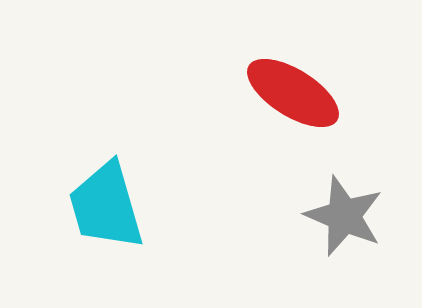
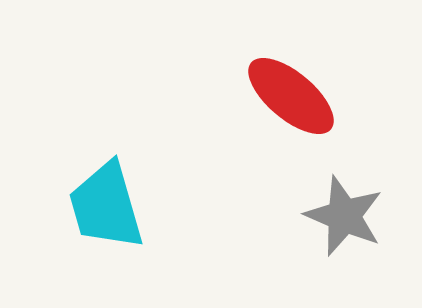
red ellipse: moved 2 px left, 3 px down; rotated 8 degrees clockwise
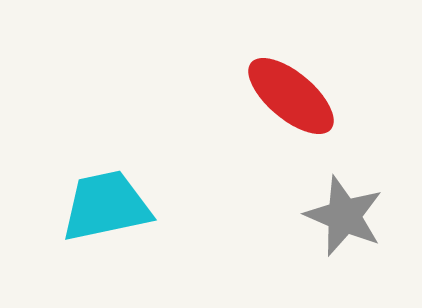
cyan trapezoid: rotated 94 degrees clockwise
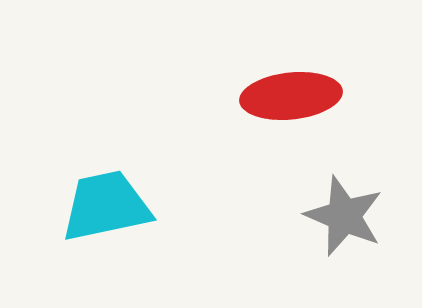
red ellipse: rotated 46 degrees counterclockwise
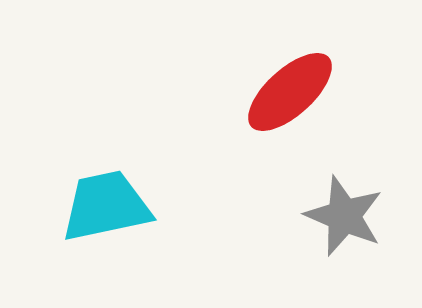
red ellipse: moved 1 px left, 4 px up; rotated 36 degrees counterclockwise
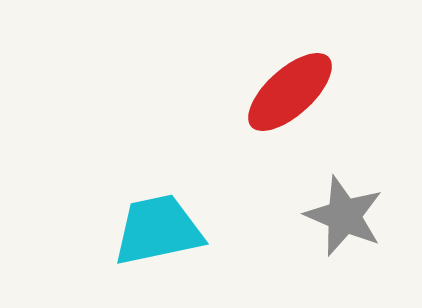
cyan trapezoid: moved 52 px right, 24 px down
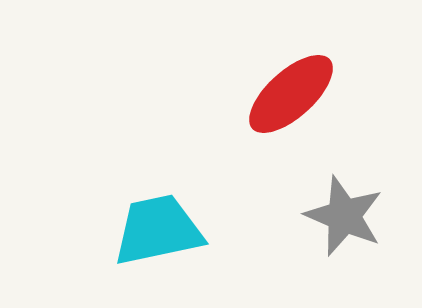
red ellipse: moved 1 px right, 2 px down
